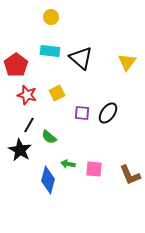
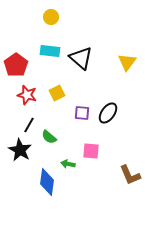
pink square: moved 3 px left, 18 px up
blue diamond: moved 1 px left, 2 px down; rotated 8 degrees counterclockwise
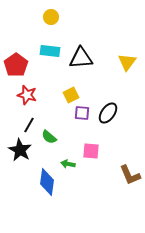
black triangle: rotated 45 degrees counterclockwise
yellow square: moved 14 px right, 2 px down
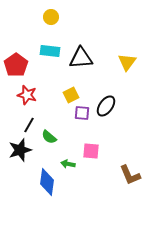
black ellipse: moved 2 px left, 7 px up
black star: rotated 25 degrees clockwise
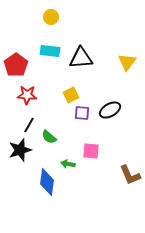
red star: rotated 12 degrees counterclockwise
black ellipse: moved 4 px right, 4 px down; rotated 25 degrees clockwise
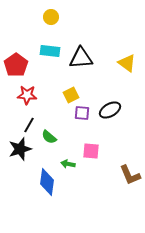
yellow triangle: moved 1 px down; rotated 30 degrees counterclockwise
black star: moved 1 px up
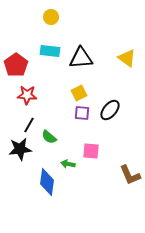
yellow triangle: moved 5 px up
yellow square: moved 8 px right, 2 px up
black ellipse: rotated 20 degrees counterclockwise
black star: rotated 10 degrees clockwise
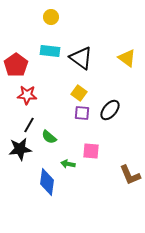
black triangle: rotated 40 degrees clockwise
yellow square: rotated 28 degrees counterclockwise
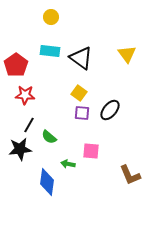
yellow triangle: moved 4 px up; rotated 18 degrees clockwise
red star: moved 2 px left
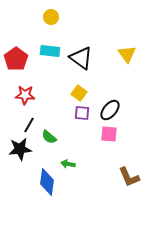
red pentagon: moved 6 px up
pink square: moved 18 px right, 17 px up
brown L-shape: moved 1 px left, 2 px down
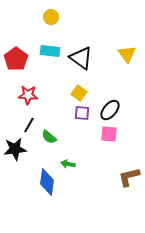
red star: moved 3 px right
black star: moved 5 px left
brown L-shape: rotated 100 degrees clockwise
